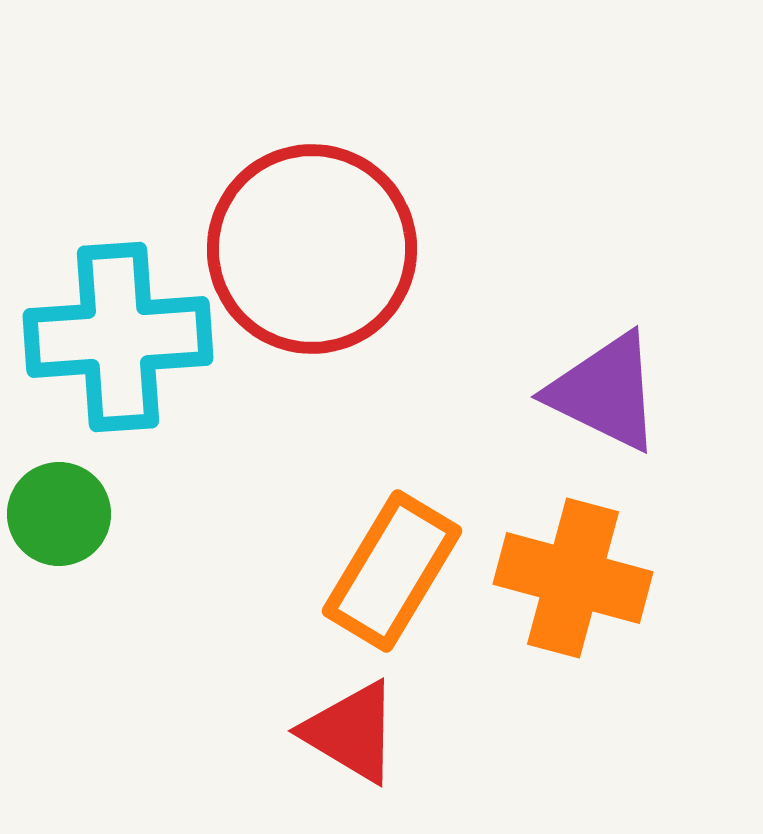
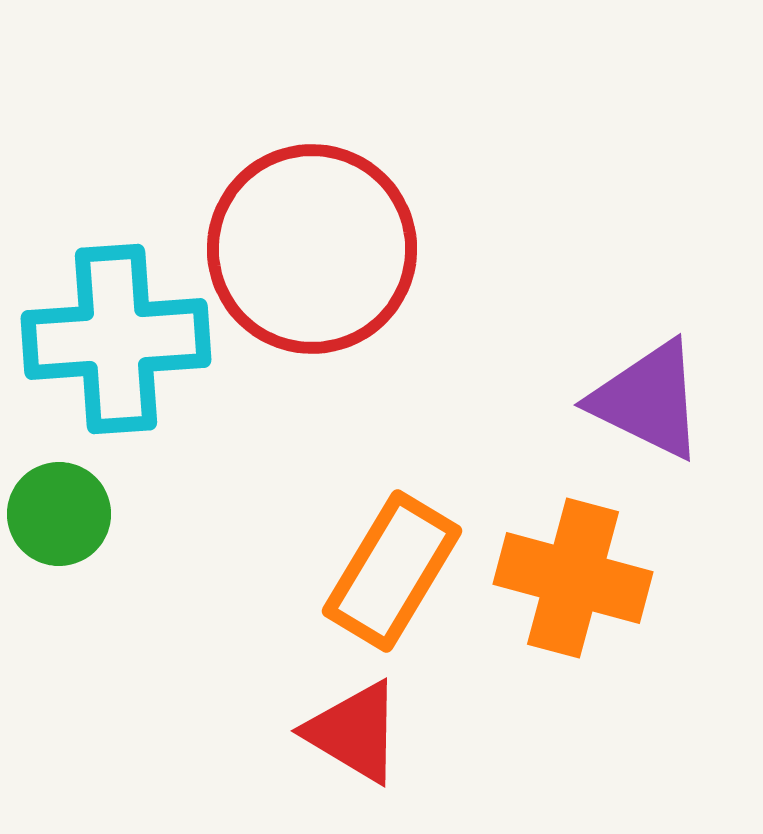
cyan cross: moved 2 px left, 2 px down
purple triangle: moved 43 px right, 8 px down
red triangle: moved 3 px right
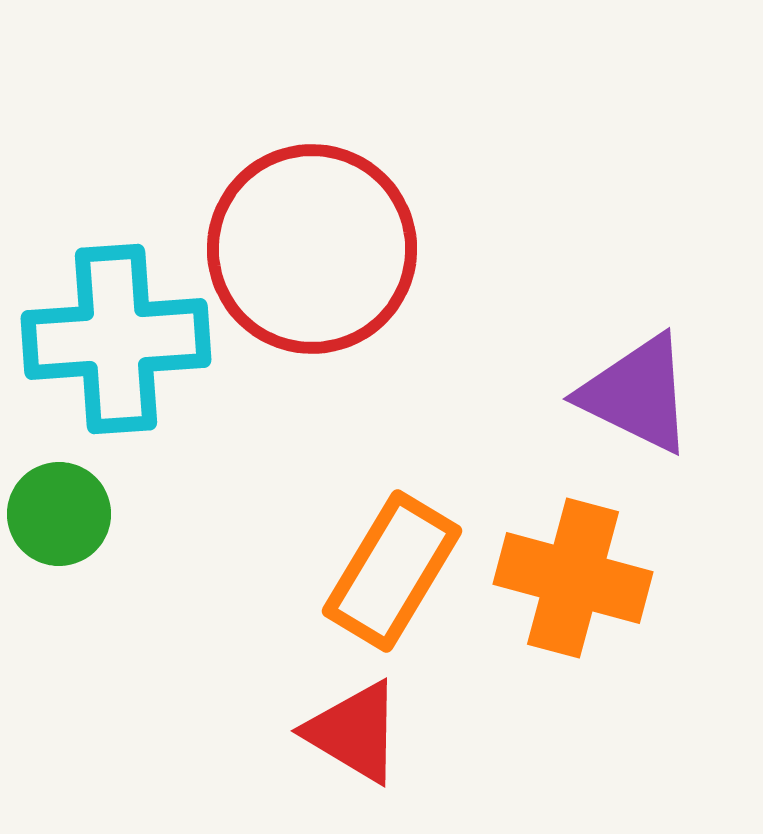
purple triangle: moved 11 px left, 6 px up
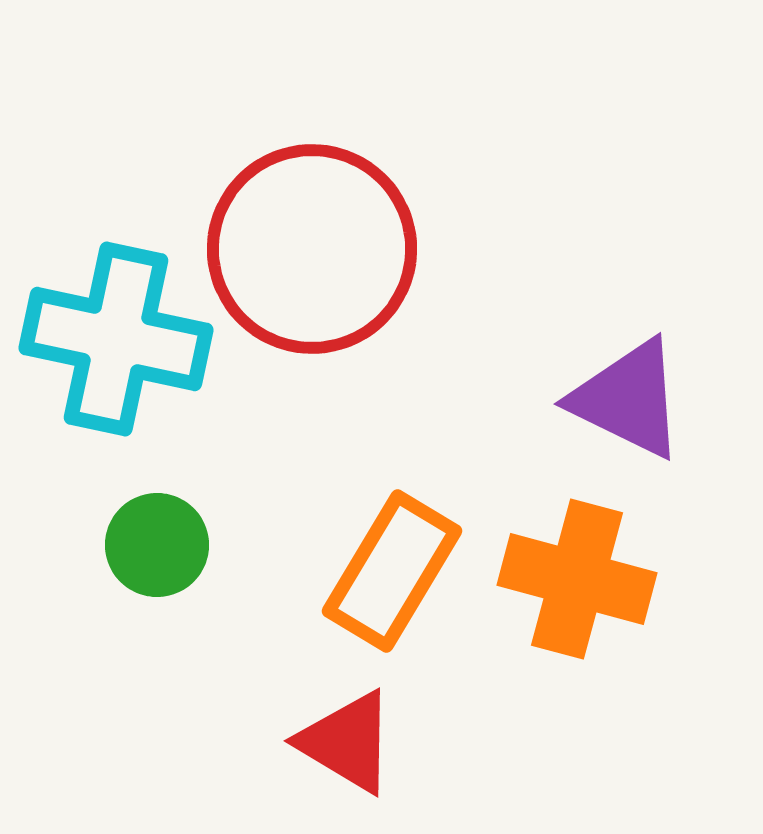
cyan cross: rotated 16 degrees clockwise
purple triangle: moved 9 px left, 5 px down
green circle: moved 98 px right, 31 px down
orange cross: moved 4 px right, 1 px down
red triangle: moved 7 px left, 10 px down
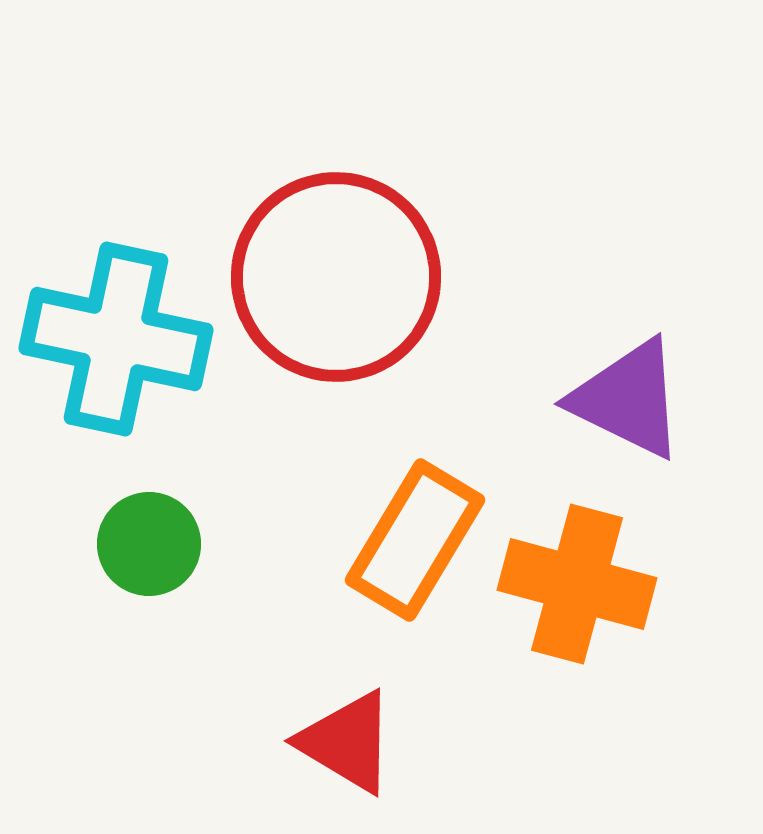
red circle: moved 24 px right, 28 px down
green circle: moved 8 px left, 1 px up
orange rectangle: moved 23 px right, 31 px up
orange cross: moved 5 px down
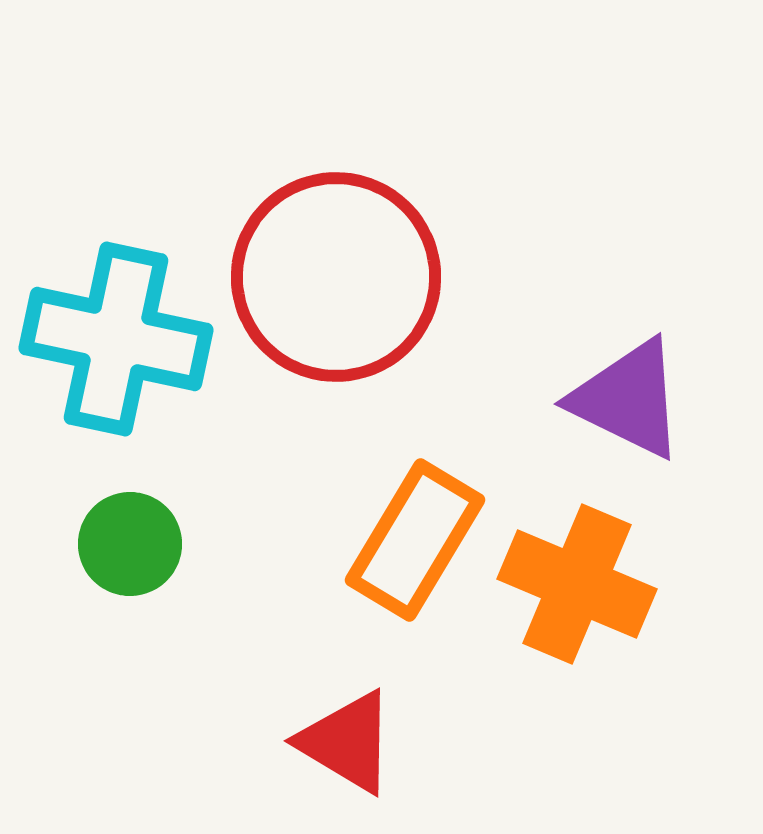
green circle: moved 19 px left
orange cross: rotated 8 degrees clockwise
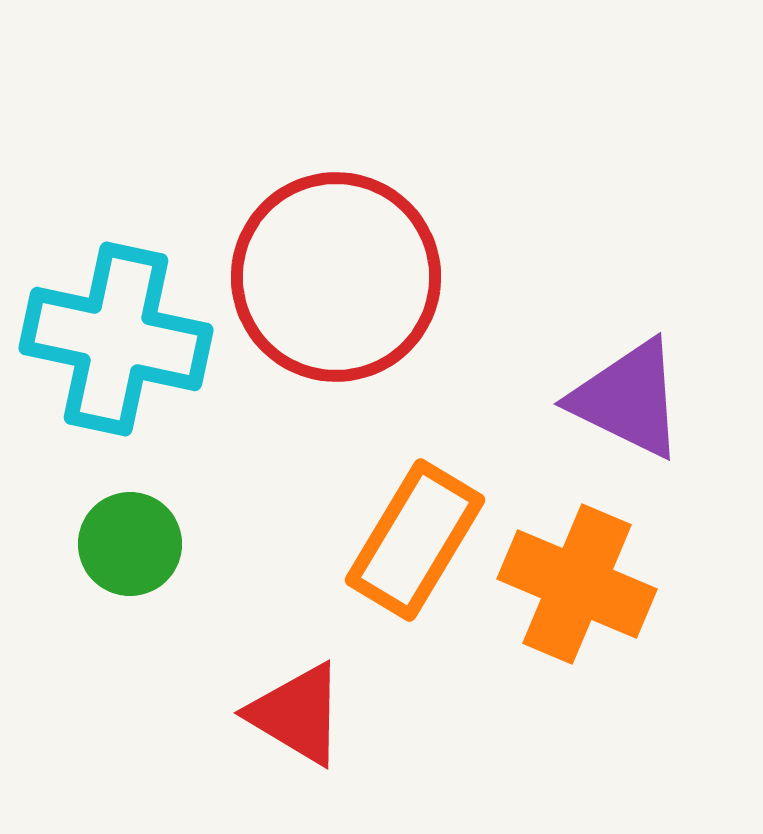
red triangle: moved 50 px left, 28 px up
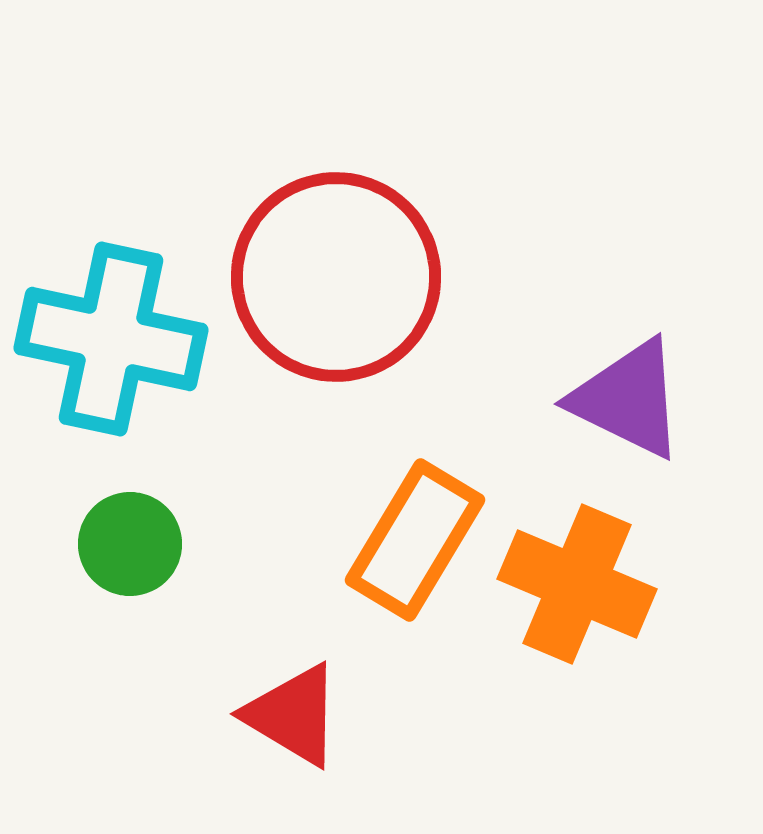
cyan cross: moved 5 px left
red triangle: moved 4 px left, 1 px down
